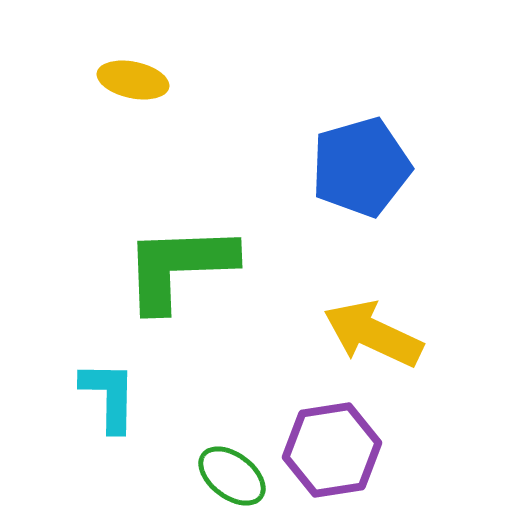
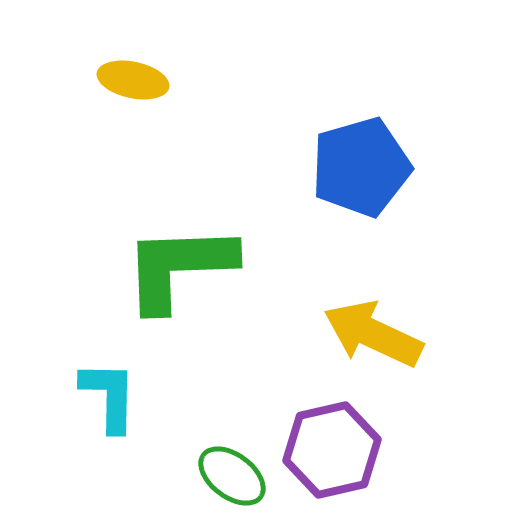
purple hexagon: rotated 4 degrees counterclockwise
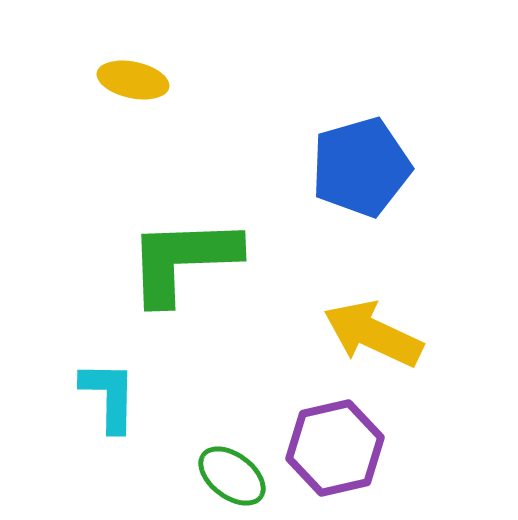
green L-shape: moved 4 px right, 7 px up
purple hexagon: moved 3 px right, 2 px up
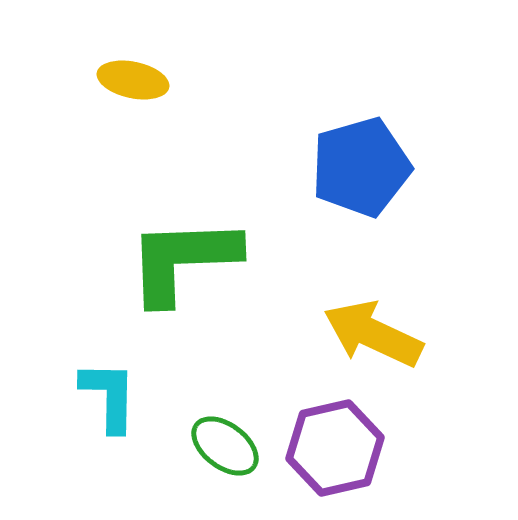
green ellipse: moved 7 px left, 30 px up
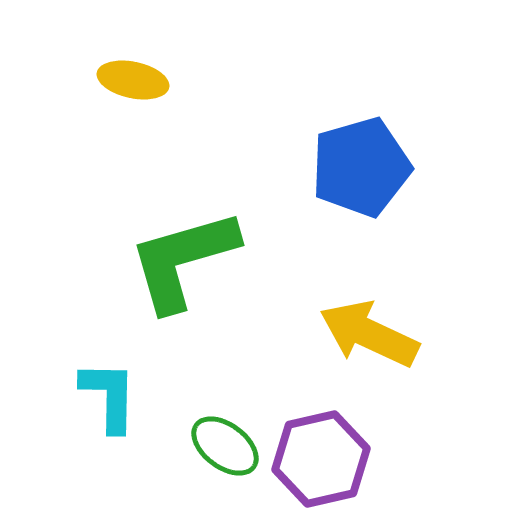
green L-shape: rotated 14 degrees counterclockwise
yellow arrow: moved 4 px left
purple hexagon: moved 14 px left, 11 px down
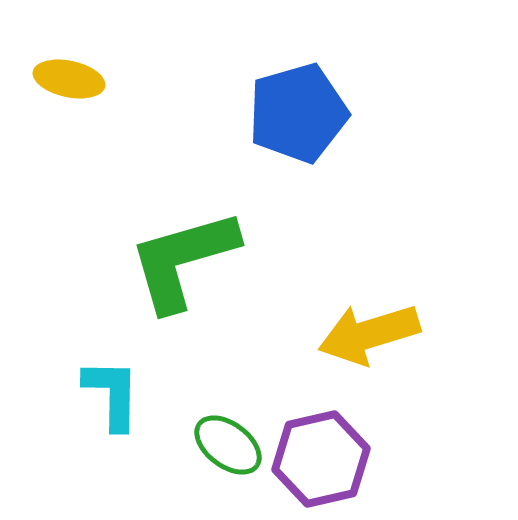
yellow ellipse: moved 64 px left, 1 px up
blue pentagon: moved 63 px left, 54 px up
yellow arrow: rotated 42 degrees counterclockwise
cyan L-shape: moved 3 px right, 2 px up
green ellipse: moved 3 px right, 1 px up
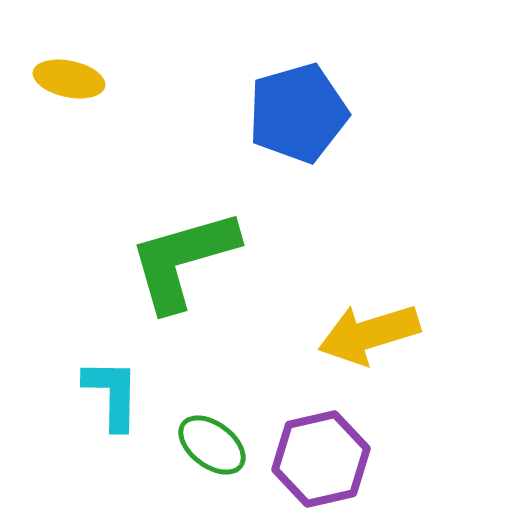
green ellipse: moved 16 px left
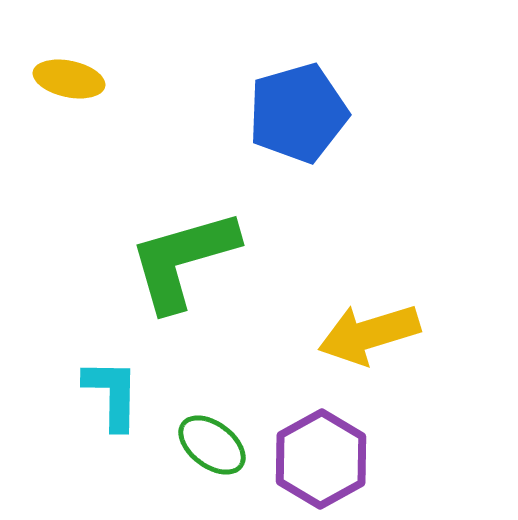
purple hexagon: rotated 16 degrees counterclockwise
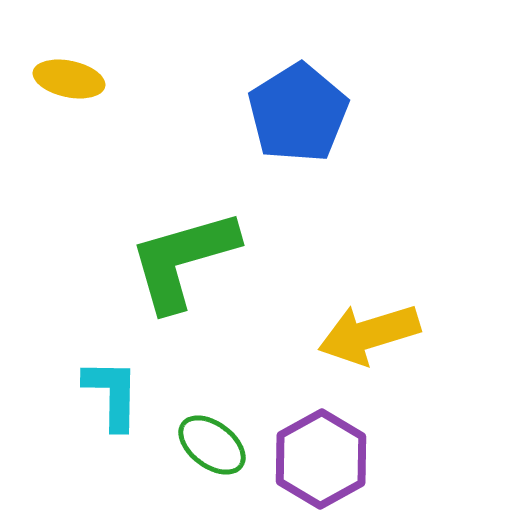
blue pentagon: rotated 16 degrees counterclockwise
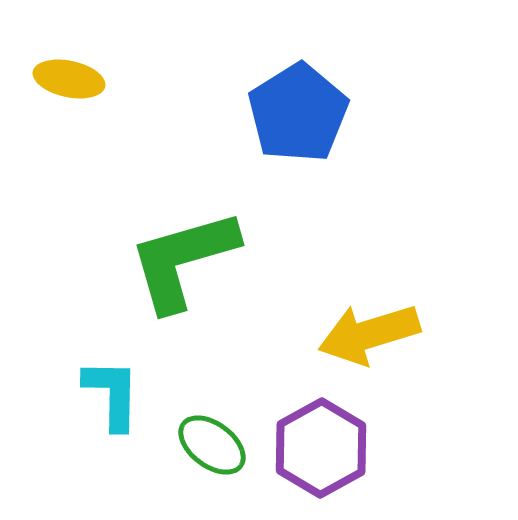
purple hexagon: moved 11 px up
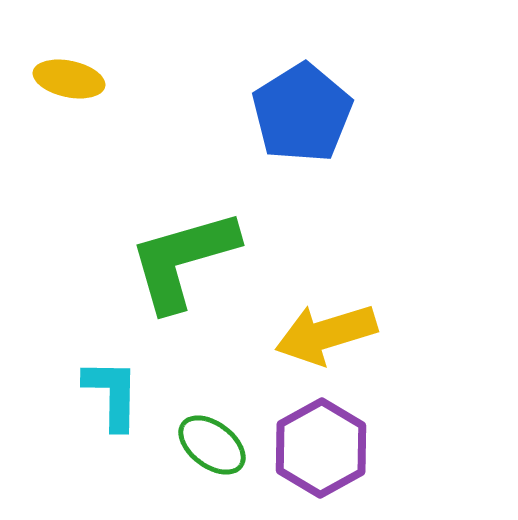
blue pentagon: moved 4 px right
yellow arrow: moved 43 px left
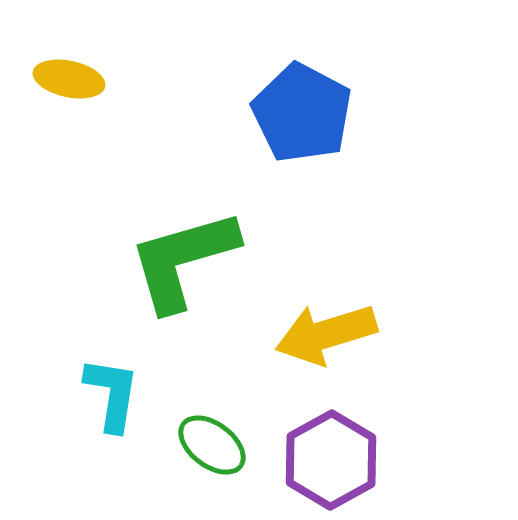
blue pentagon: rotated 12 degrees counterclockwise
cyan L-shape: rotated 8 degrees clockwise
purple hexagon: moved 10 px right, 12 px down
